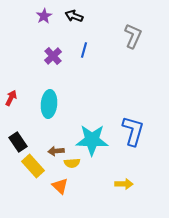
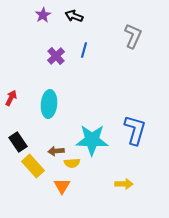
purple star: moved 1 px left, 1 px up
purple cross: moved 3 px right
blue L-shape: moved 2 px right, 1 px up
orange triangle: moved 2 px right; rotated 18 degrees clockwise
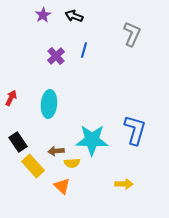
gray L-shape: moved 1 px left, 2 px up
orange triangle: rotated 18 degrees counterclockwise
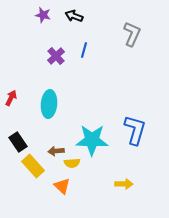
purple star: rotated 28 degrees counterclockwise
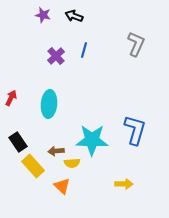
gray L-shape: moved 4 px right, 10 px down
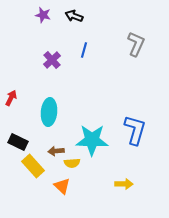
purple cross: moved 4 px left, 4 px down
cyan ellipse: moved 8 px down
black rectangle: rotated 30 degrees counterclockwise
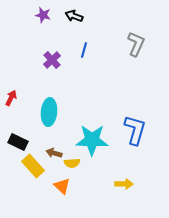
brown arrow: moved 2 px left, 2 px down; rotated 21 degrees clockwise
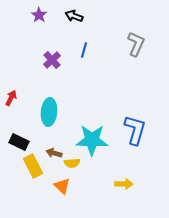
purple star: moved 4 px left; rotated 21 degrees clockwise
black rectangle: moved 1 px right
yellow rectangle: rotated 15 degrees clockwise
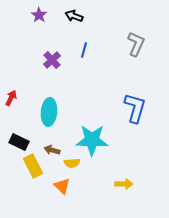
blue L-shape: moved 22 px up
brown arrow: moved 2 px left, 3 px up
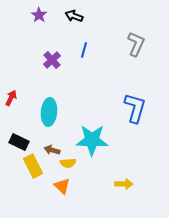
yellow semicircle: moved 4 px left
